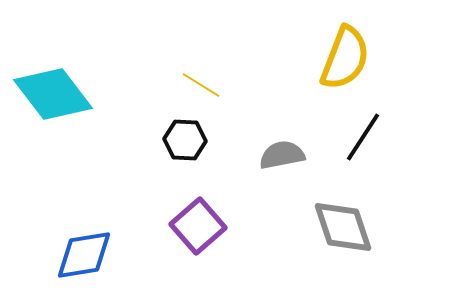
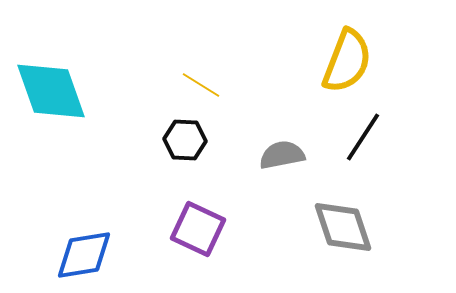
yellow semicircle: moved 2 px right, 3 px down
cyan diamond: moved 2 px left, 3 px up; rotated 18 degrees clockwise
purple square: moved 3 px down; rotated 24 degrees counterclockwise
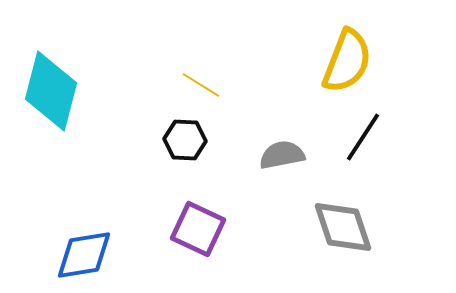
cyan diamond: rotated 34 degrees clockwise
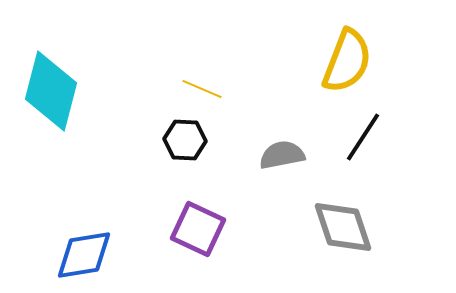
yellow line: moved 1 px right, 4 px down; rotated 9 degrees counterclockwise
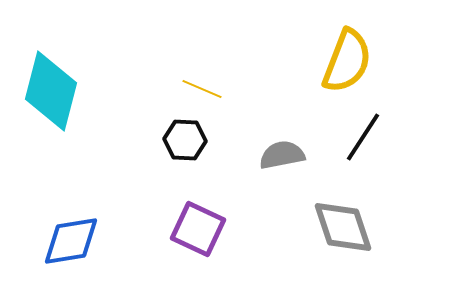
blue diamond: moved 13 px left, 14 px up
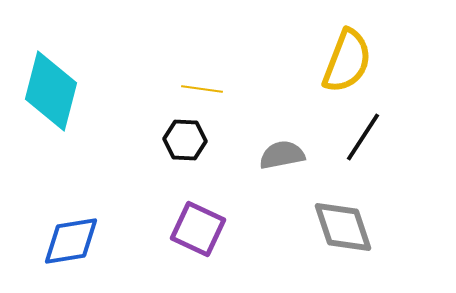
yellow line: rotated 15 degrees counterclockwise
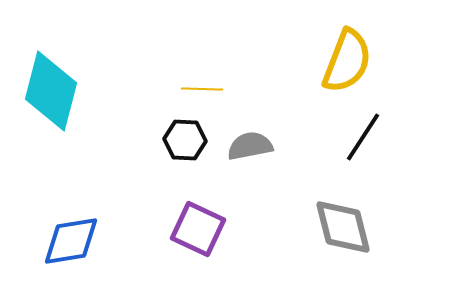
yellow line: rotated 6 degrees counterclockwise
gray semicircle: moved 32 px left, 9 px up
gray diamond: rotated 4 degrees clockwise
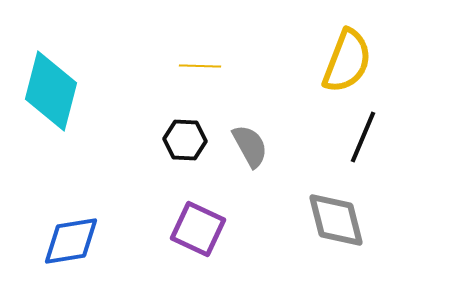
yellow line: moved 2 px left, 23 px up
black line: rotated 10 degrees counterclockwise
gray semicircle: rotated 72 degrees clockwise
gray diamond: moved 7 px left, 7 px up
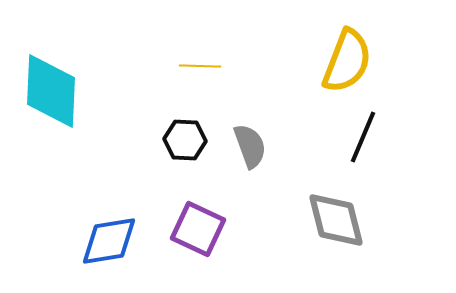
cyan diamond: rotated 12 degrees counterclockwise
gray semicircle: rotated 9 degrees clockwise
blue diamond: moved 38 px right
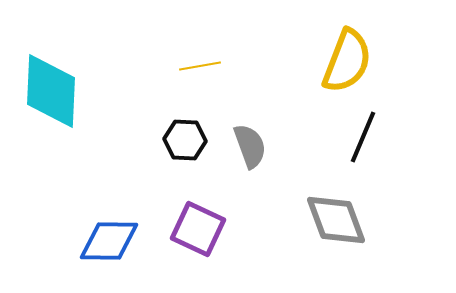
yellow line: rotated 12 degrees counterclockwise
gray diamond: rotated 6 degrees counterclockwise
blue diamond: rotated 10 degrees clockwise
